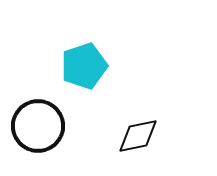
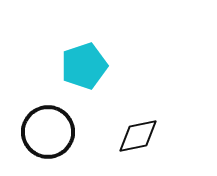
black circle: moved 10 px right, 6 px down
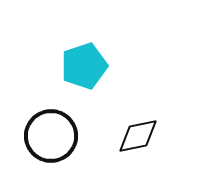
black circle: moved 3 px right, 4 px down
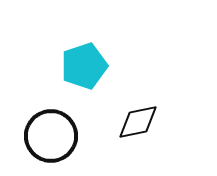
black diamond: moved 14 px up
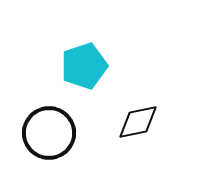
black circle: moved 2 px left, 3 px up
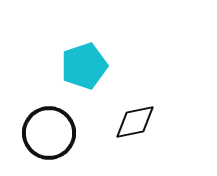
black diamond: moved 3 px left
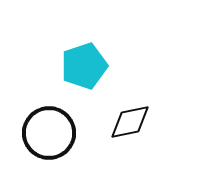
black diamond: moved 5 px left
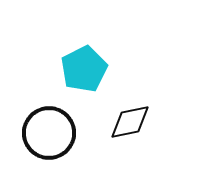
cyan pentagon: moved 3 px down; rotated 9 degrees counterclockwise
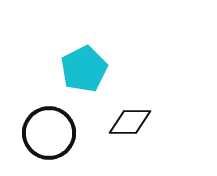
black diamond: rotated 12 degrees clockwise
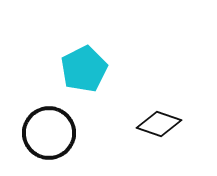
black diamond: moved 29 px right, 2 px down; rotated 18 degrees clockwise
